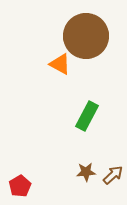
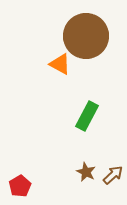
brown star: rotated 30 degrees clockwise
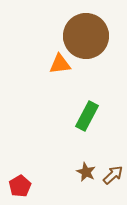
orange triangle: rotated 35 degrees counterclockwise
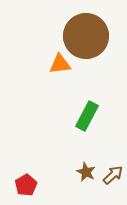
red pentagon: moved 6 px right, 1 px up
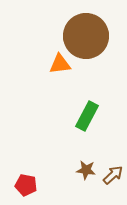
brown star: moved 2 px up; rotated 18 degrees counterclockwise
red pentagon: rotated 30 degrees counterclockwise
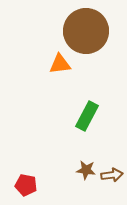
brown circle: moved 5 px up
brown arrow: moved 1 px left; rotated 35 degrees clockwise
